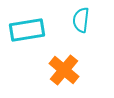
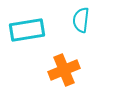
orange cross: rotated 28 degrees clockwise
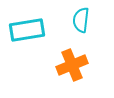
orange cross: moved 8 px right, 5 px up
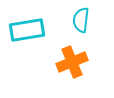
orange cross: moved 3 px up
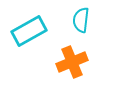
cyan rectangle: moved 2 px right, 1 px down; rotated 20 degrees counterclockwise
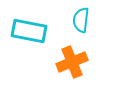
cyan rectangle: rotated 40 degrees clockwise
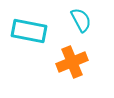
cyan semicircle: rotated 145 degrees clockwise
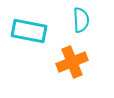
cyan semicircle: rotated 25 degrees clockwise
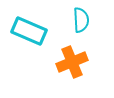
cyan rectangle: rotated 12 degrees clockwise
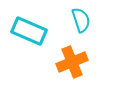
cyan semicircle: rotated 15 degrees counterclockwise
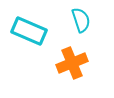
orange cross: moved 1 px down
